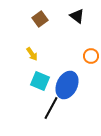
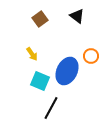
blue ellipse: moved 14 px up
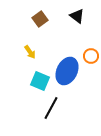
yellow arrow: moved 2 px left, 2 px up
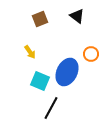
brown square: rotated 14 degrees clockwise
orange circle: moved 2 px up
blue ellipse: moved 1 px down
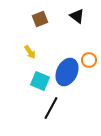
orange circle: moved 2 px left, 6 px down
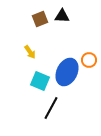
black triangle: moved 15 px left; rotated 35 degrees counterclockwise
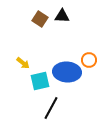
brown square: rotated 35 degrees counterclockwise
yellow arrow: moved 7 px left, 11 px down; rotated 16 degrees counterclockwise
blue ellipse: rotated 68 degrees clockwise
cyan square: rotated 36 degrees counterclockwise
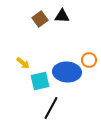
brown square: rotated 21 degrees clockwise
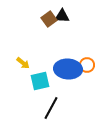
brown square: moved 9 px right
orange circle: moved 2 px left, 5 px down
blue ellipse: moved 1 px right, 3 px up
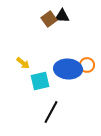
black line: moved 4 px down
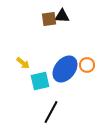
brown square: rotated 28 degrees clockwise
blue ellipse: moved 3 px left; rotated 56 degrees counterclockwise
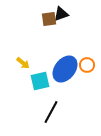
black triangle: moved 1 px left, 2 px up; rotated 21 degrees counterclockwise
